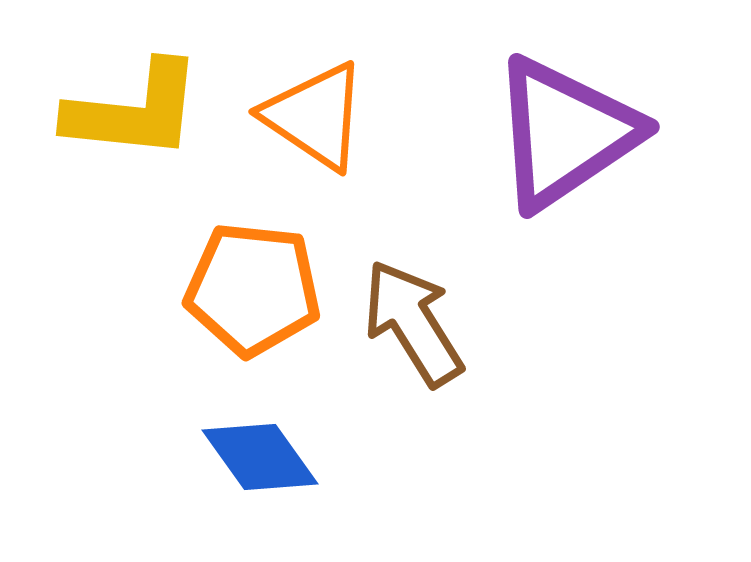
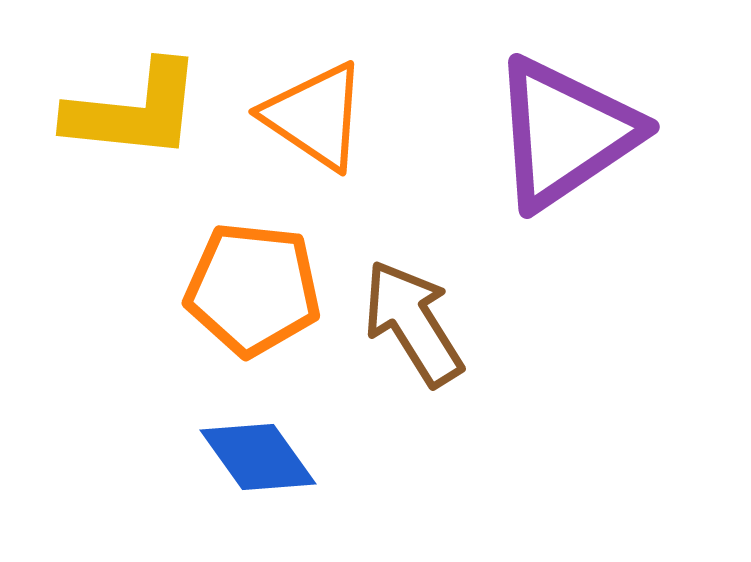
blue diamond: moved 2 px left
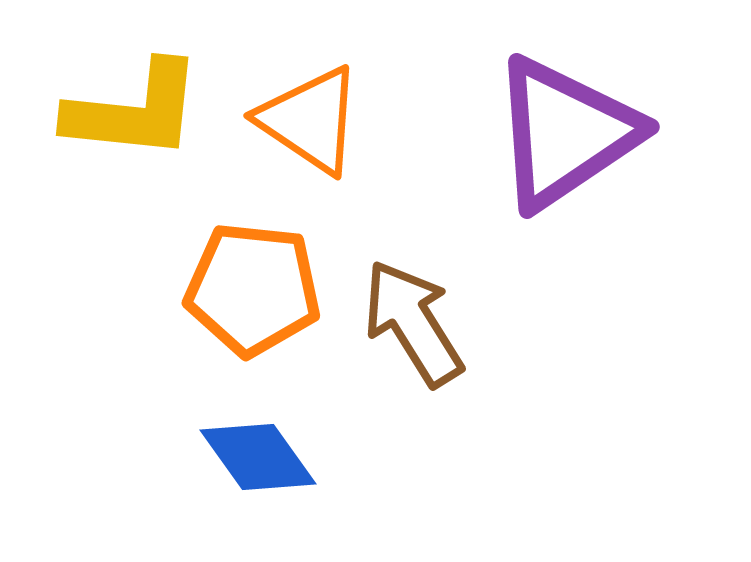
orange triangle: moved 5 px left, 4 px down
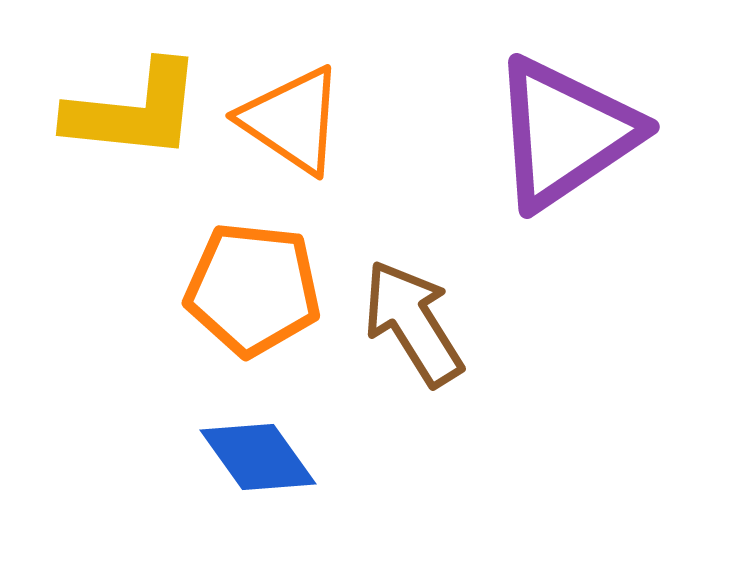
orange triangle: moved 18 px left
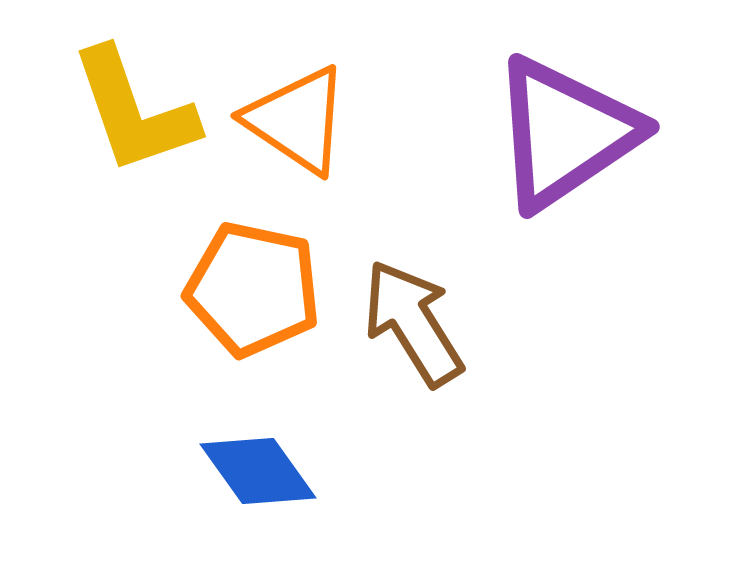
yellow L-shape: rotated 65 degrees clockwise
orange triangle: moved 5 px right
orange pentagon: rotated 6 degrees clockwise
blue diamond: moved 14 px down
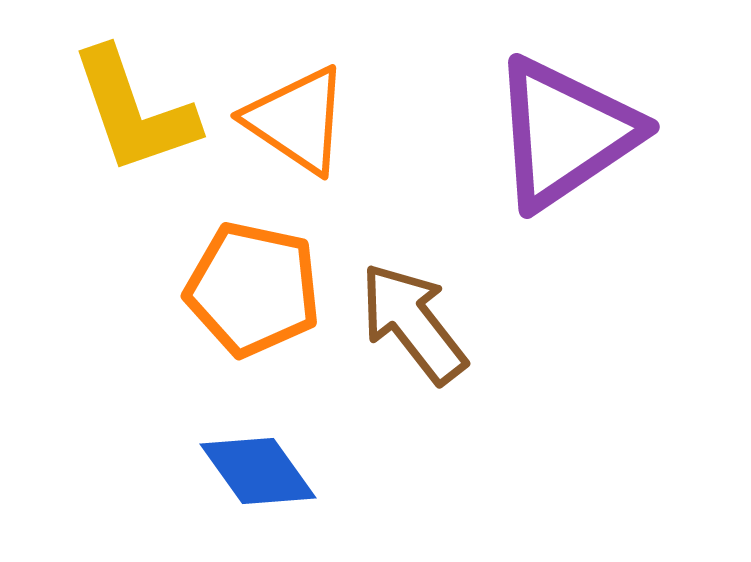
brown arrow: rotated 6 degrees counterclockwise
